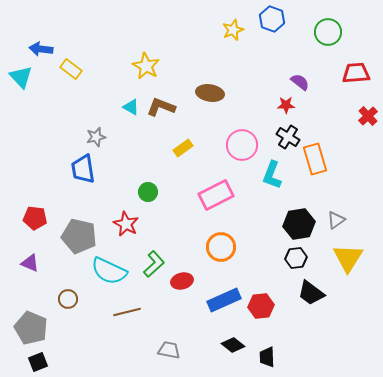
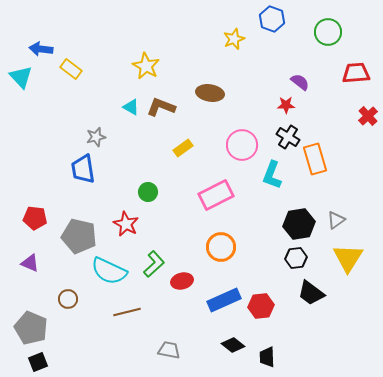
yellow star at (233, 30): moved 1 px right, 9 px down
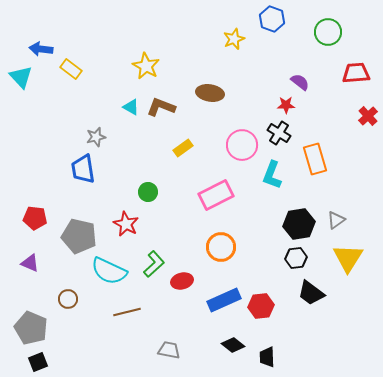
black cross at (288, 137): moved 9 px left, 4 px up
